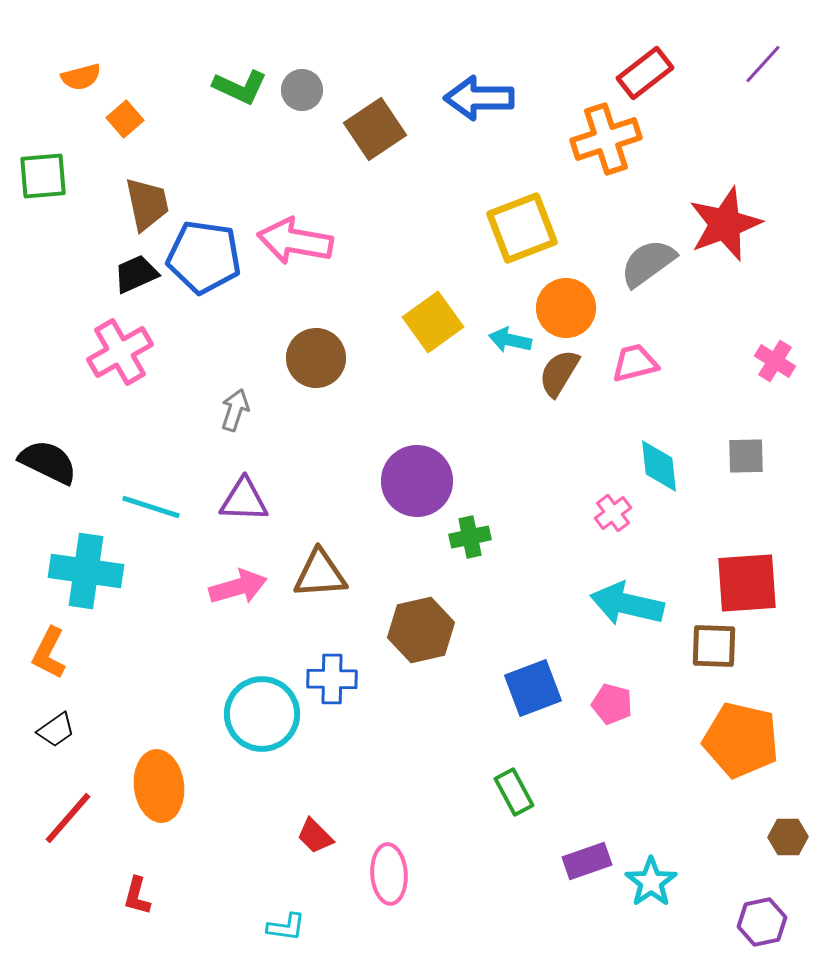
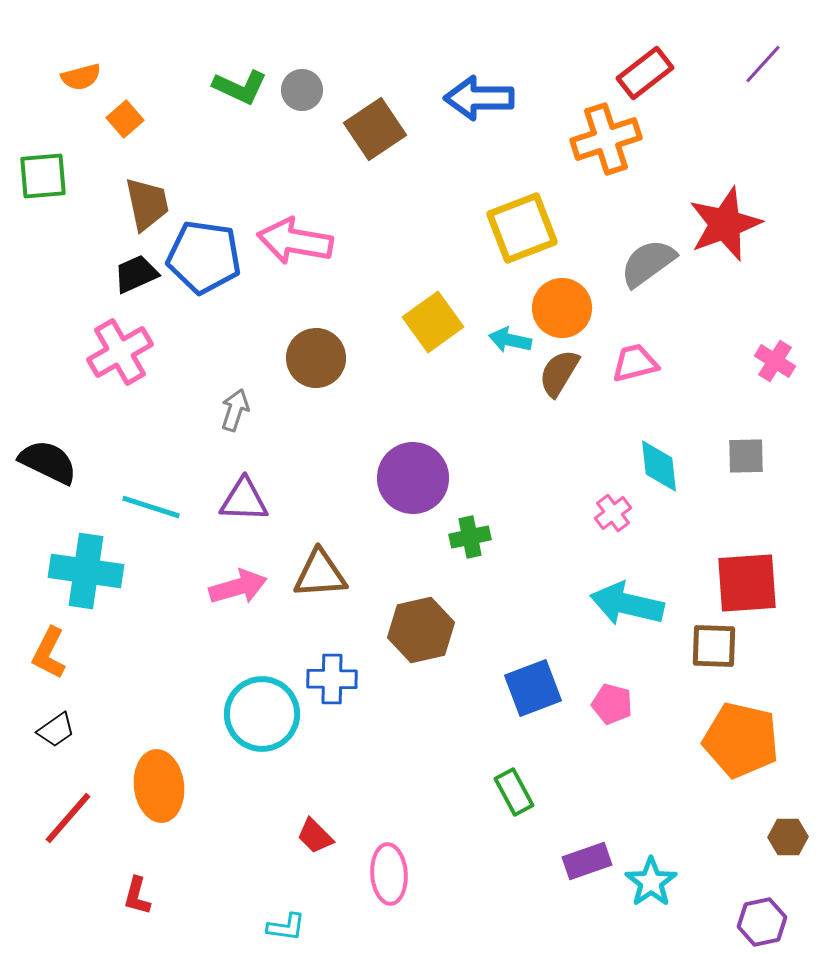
orange circle at (566, 308): moved 4 px left
purple circle at (417, 481): moved 4 px left, 3 px up
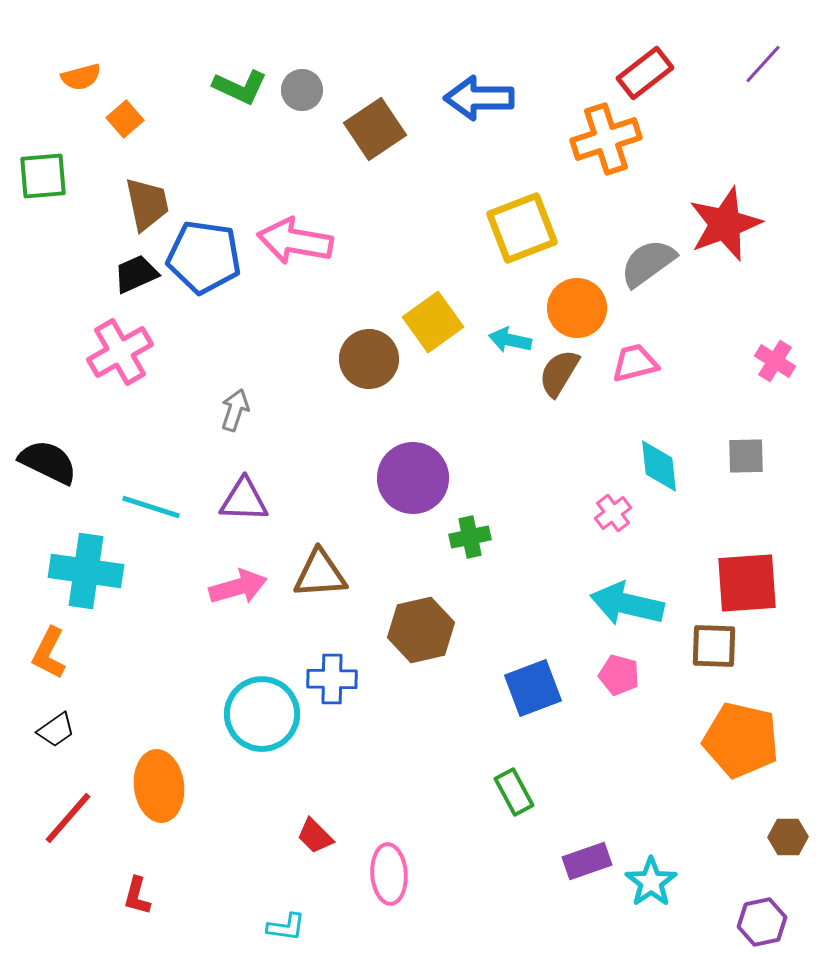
orange circle at (562, 308): moved 15 px right
brown circle at (316, 358): moved 53 px right, 1 px down
pink pentagon at (612, 704): moved 7 px right, 29 px up
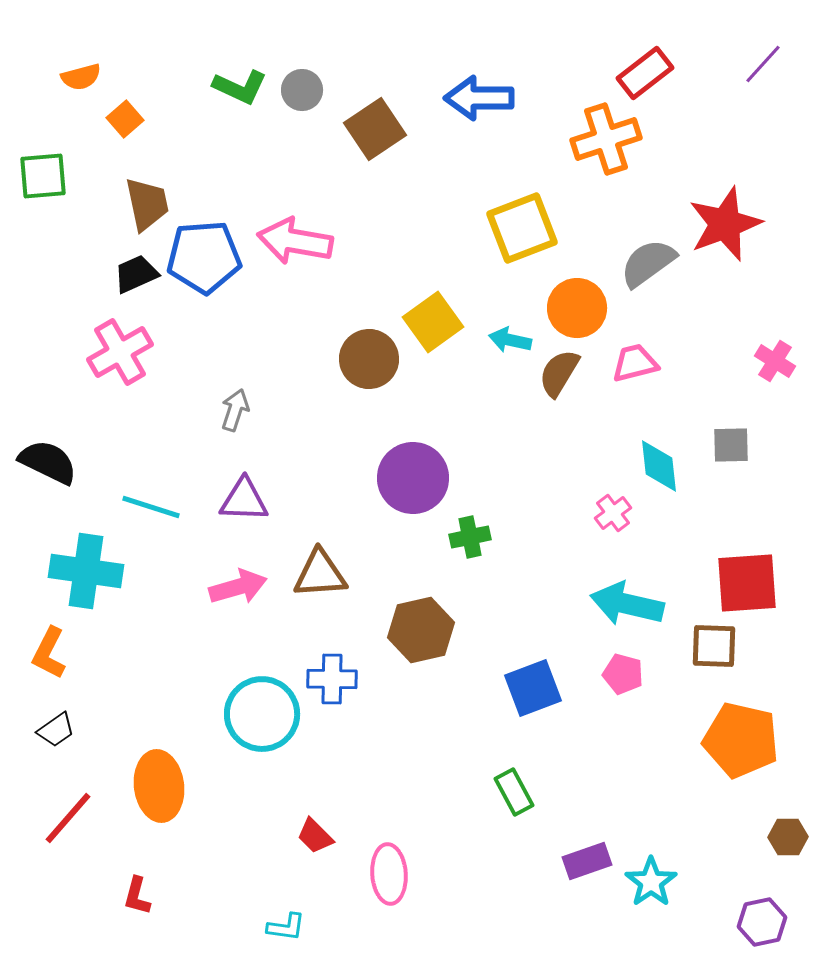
blue pentagon at (204, 257): rotated 12 degrees counterclockwise
gray square at (746, 456): moved 15 px left, 11 px up
pink pentagon at (619, 675): moved 4 px right, 1 px up
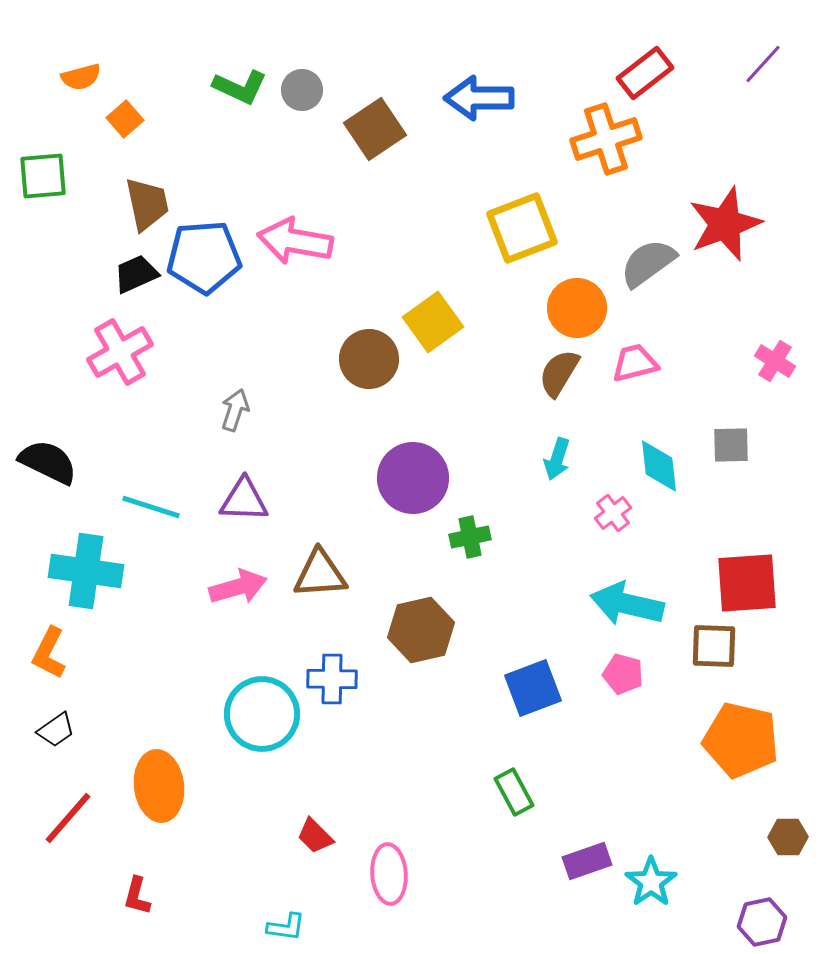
cyan arrow at (510, 340): moved 47 px right, 119 px down; rotated 84 degrees counterclockwise
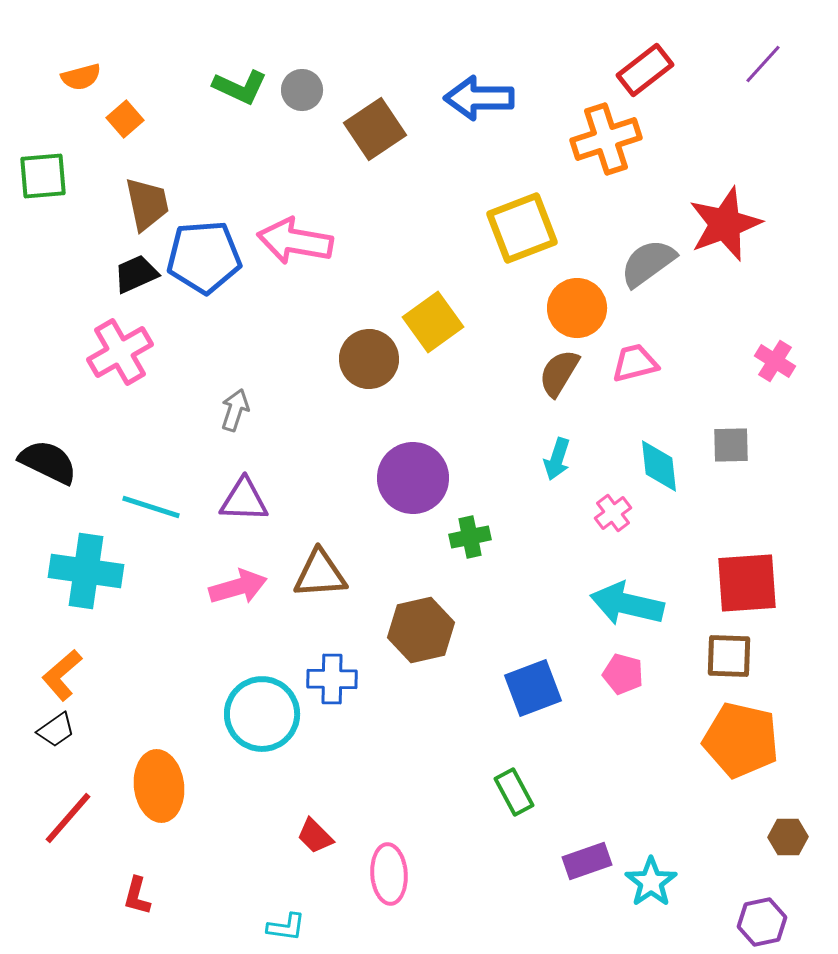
red rectangle at (645, 73): moved 3 px up
brown square at (714, 646): moved 15 px right, 10 px down
orange L-shape at (49, 653): moved 13 px right, 22 px down; rotated 22 degrees clockwise
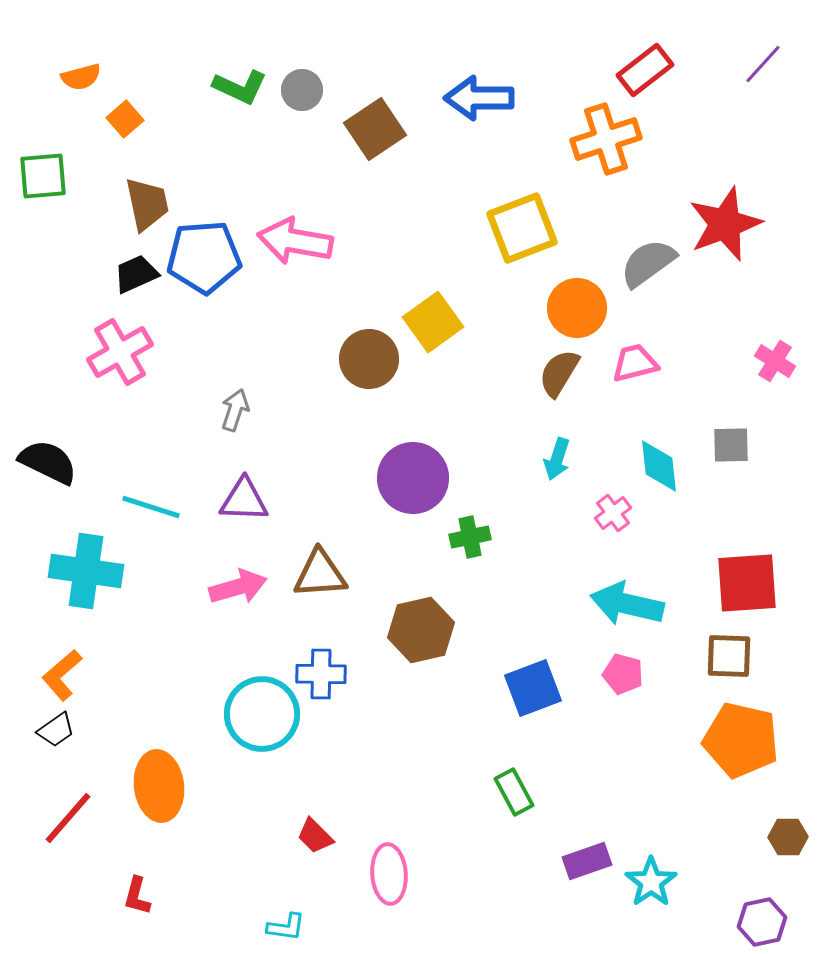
blue cross at (332, 679): moved 11 px left, 5 px up
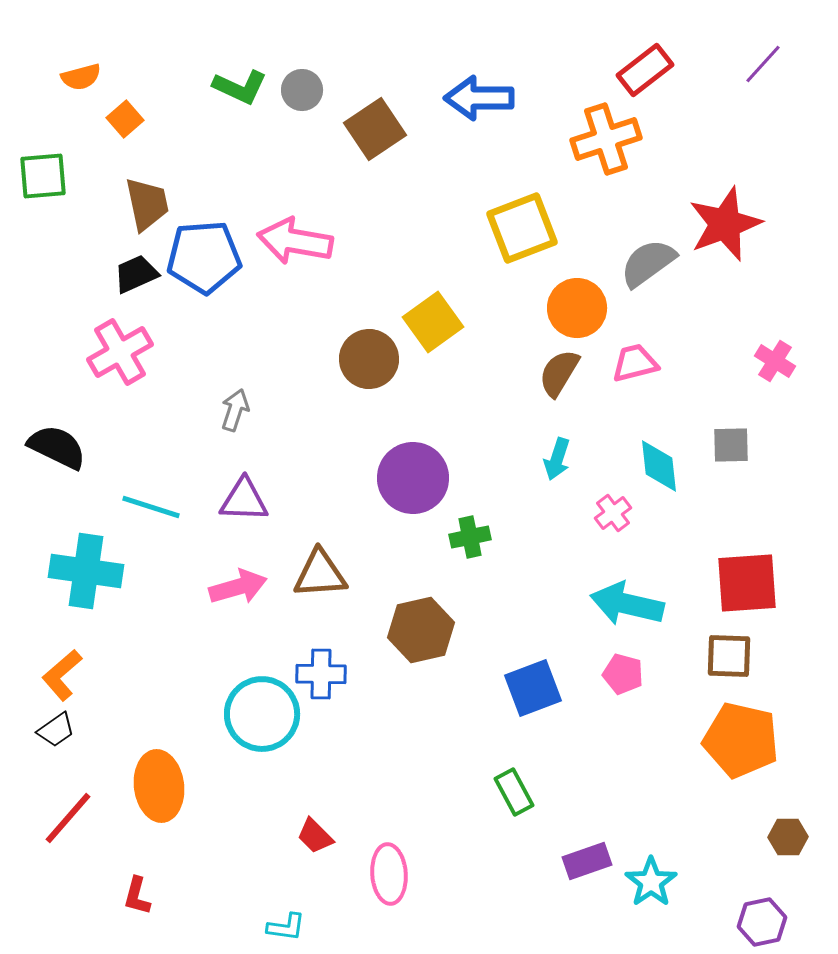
black semicircle at (48, 462): moved 9 px right, 15 px up
